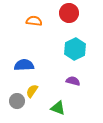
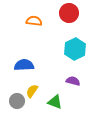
green triangle: moved 3 px left, 6 px up
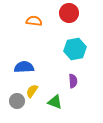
cyan hexagon: rotated 15 degrees clockwise
blue semicircle: moved 2 px down
purple semicircle: rotated 72 degrees clockwise
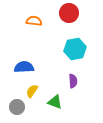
gray circle: moved 6 px down
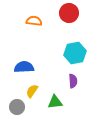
cyan hexagon: moved 4 px down
green triangle: rotated 28 degrees counterclockwise
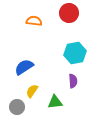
blue semicircle: rotated 30 degrees counterclockwise
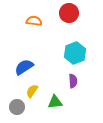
cyan hexagon: rotated 10 degrees counterclockwise
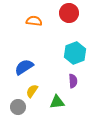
green triangle: moved 2 px right
gray circle: moved 1 px right
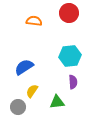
cyan hexagon: moved 5 px left, 3 px down; rotated 15 degrees clockwise
purple semicircle: moved 1 px down
